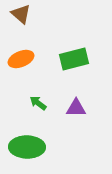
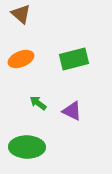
purple triangle: moved 4 px left, 3 px down; rotated 25 degrees clockwise
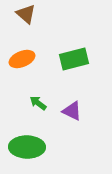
brown triangle: moved 5 px right
orange ellipse: moved 1 px right
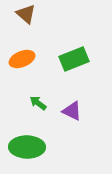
green rectangle: rotated 8 degrees counterclockwise
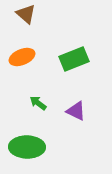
orange ellipse: moved 2 px up
purple triangle: moved 4 px right
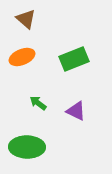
brown triangle: moved 5 px down
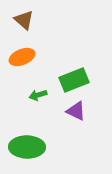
brown triangle: moved 2 px left, 1 px down
green rectangle: moved 21 px down
green arrow: moved 8 px up; rotated 54 degrees counterclockwise
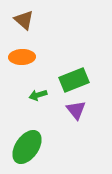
orange ellipse: rotated 20 degrees clockwise
purple triangle: moved 1 px up; rotated 25 degrees clockwise
green ellipse: rotated 56 degrees counterclockwise
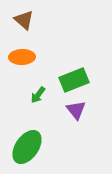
green arrow: rotated 36 degrees counterclockwise
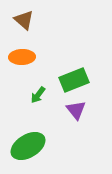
green ellipse: moved 1 px right, 1 px up; rotated 24 degrees clockwise
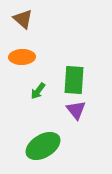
brown triangle: moved 1 px left, 1 px up
green rectangle: rotated 64 degrees counterclockwise
green arrow: moved 4 px up
green ellipse: moved 15 px right
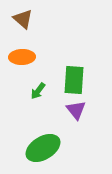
green ellipse: moved 2 px down
